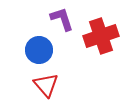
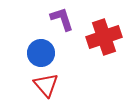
red cross: moved 3 px right, 1 px down
blue circle: moved 2 px right, 3 px down
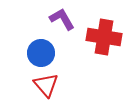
purple L-shape: rotated 12 degrees counterclockwise
red cross: rotated 28 degrees clockwise
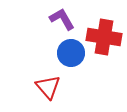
blue circle: moved 30 px right
red triangle: moved 2 px right, 2 px down
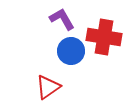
blue circle: moved 2 px up
red triangle: rotated 36 degrees clockwise
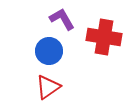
blue circle: moved 22 px left
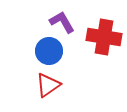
purple L-shape: moved 3 px down
red triangle: moved 2 px up
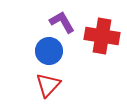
red cross: moved 2 px left, 1 px up
red triangle: rotated 12 degrees counterclockwise
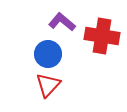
purple L-shape: rotated 20 degrees counterclockwise
blue circle: moved 1 px left, 3 px down
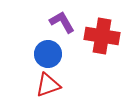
purple L-shape: rotated 20 degrees clockwise
red triangle: rotated 28 degrees clockwise
